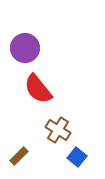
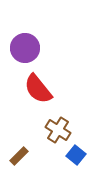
blue square: moved 1 px left, 2 px up
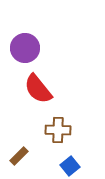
brown cross: rotated 30 degrees counterclockwise
blue square: moved 6 px left, 11 px down; rotated 12 degrees clockwise
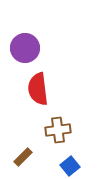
red semicircle: rotated 32 degrees clockwise
brown cross: rotated 10 degrees counterclockwise
brown rectangle: moved 4 px right, 1 px down
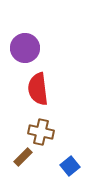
brown cross: moved 17 px left, 2 px down; rotated 20 degrees clockwise
